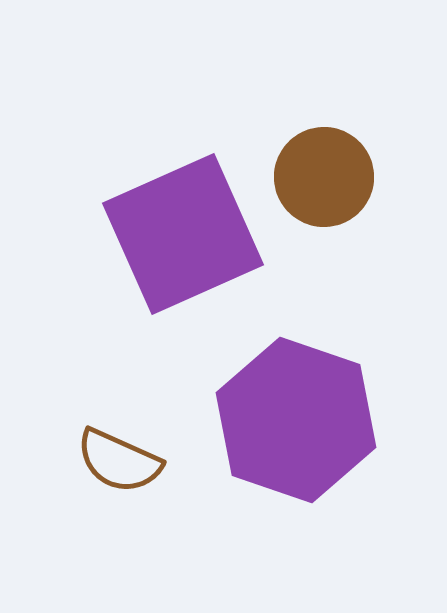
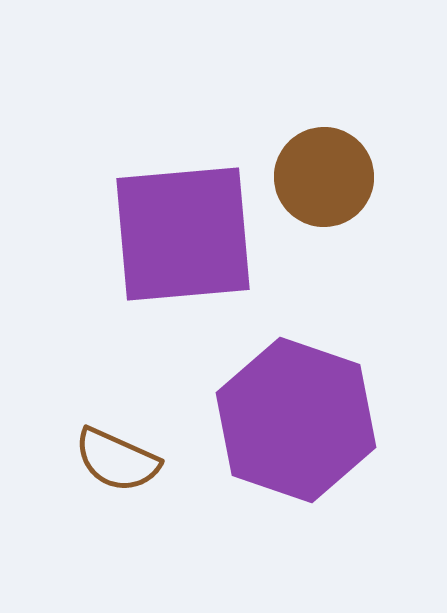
purple square: rotated 19 degrees clockwise
brown semicircle: moved 2 px left, 1 px up
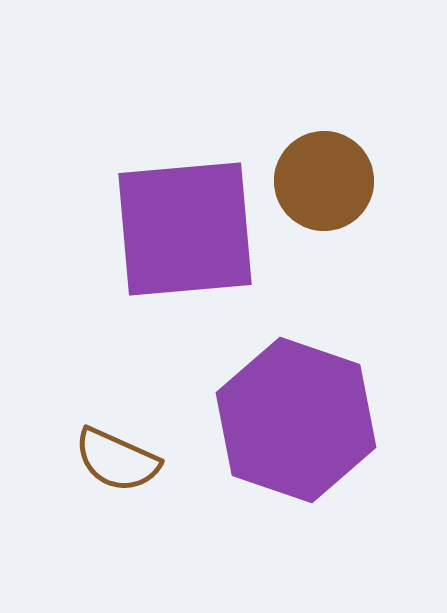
brown circle: moved 4 px down
purple square: moved 2 px right, 5 px up
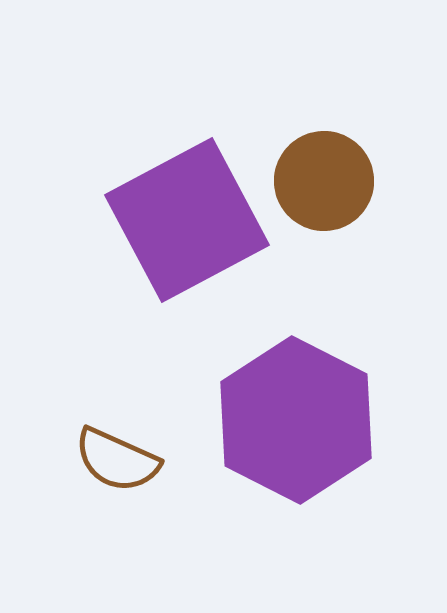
purple square: moved 2 px right, 9 px up; rotated 23 degrees counterclockwise
purple hexagon: rotated 8 degrees clockwise
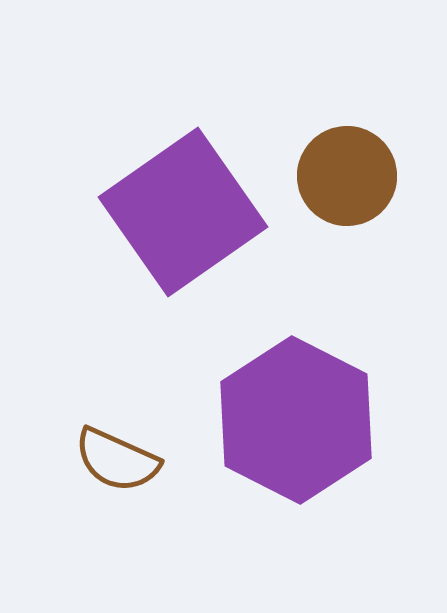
brown circle: moved 23 px right, 5 px up
purple square: moved 4 px left, 8 px up; rotated 7 degrees counterclockwise
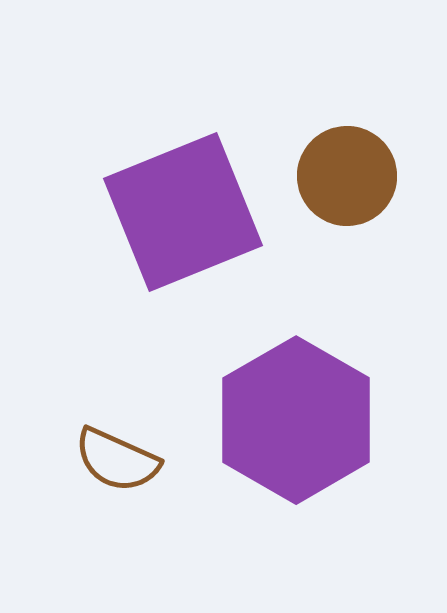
purple square: rotated 13 degrees clockwise
purple hexagon: rotated 3 degrees clockwise
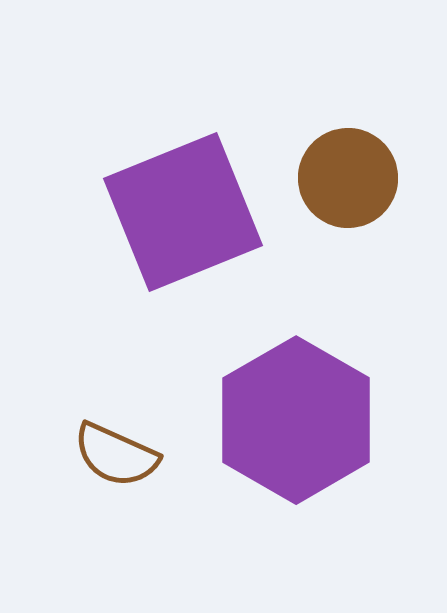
brown circle: moved 1 px right, 2 px down
brown semicircle: moved 1 px left, 5 px up
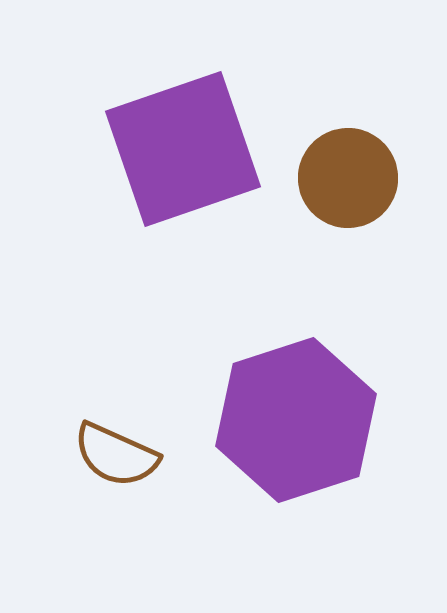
purple square: moved 63 px up; rotated 3 degrees clockwise
purple hexagon: rotated 12 degrees clockwise
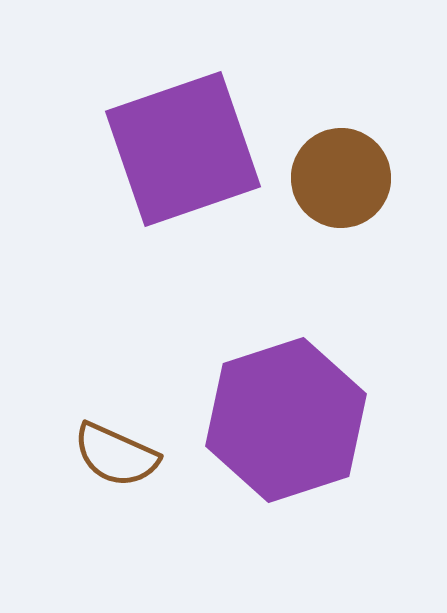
brown circle: moved 7 px left
purple hexagon: moved 10 px left
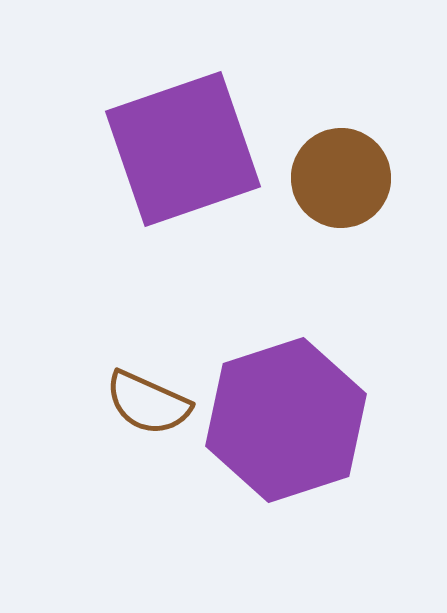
brown semicircle: moved 32 px right, 52 px up
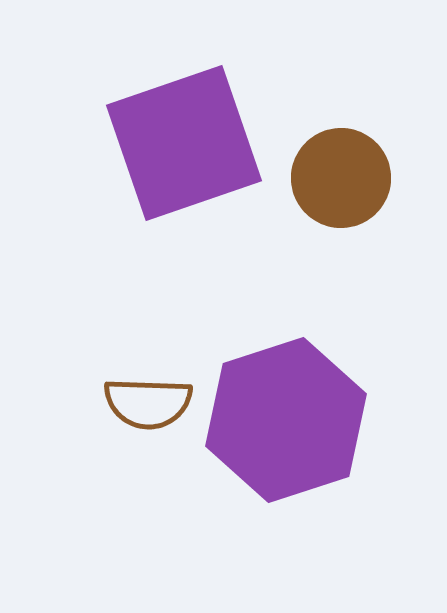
purple square: moved 1 px right, 6 px up
brown semicircle: rotated 22 degrees counterclockwise
